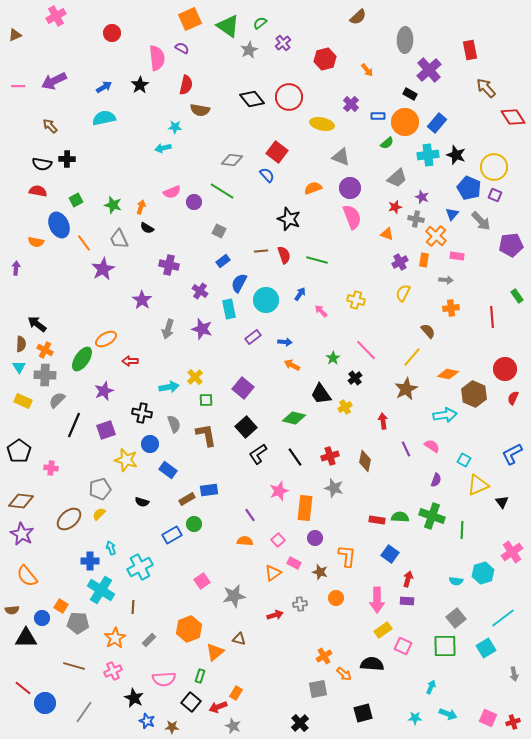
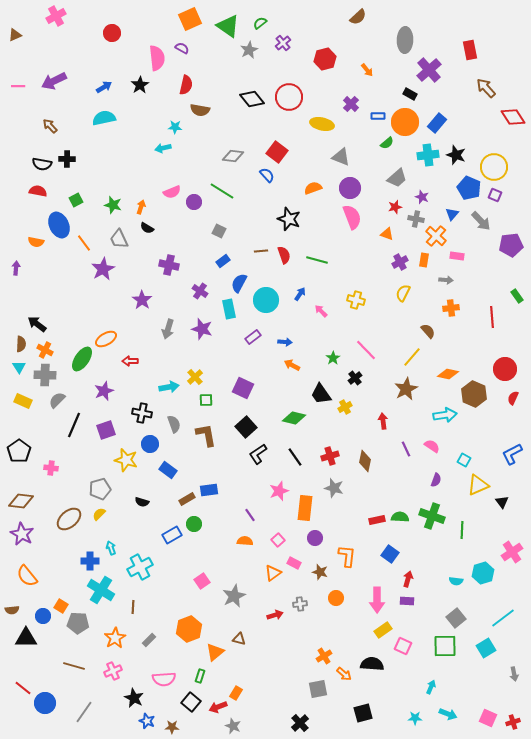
gray diamond at (232, 160): moved 1 px right, 4 px up
purple square at (243, 388): rotated 15 degrees counterclockwise
red rectangle at (377, 520): rotated 21 degrees counterclockwise
gray star at (234, 596): rotated 15 degrees counterclockwise
blue circle at (42, 618): moved 1 px right, 2 px up
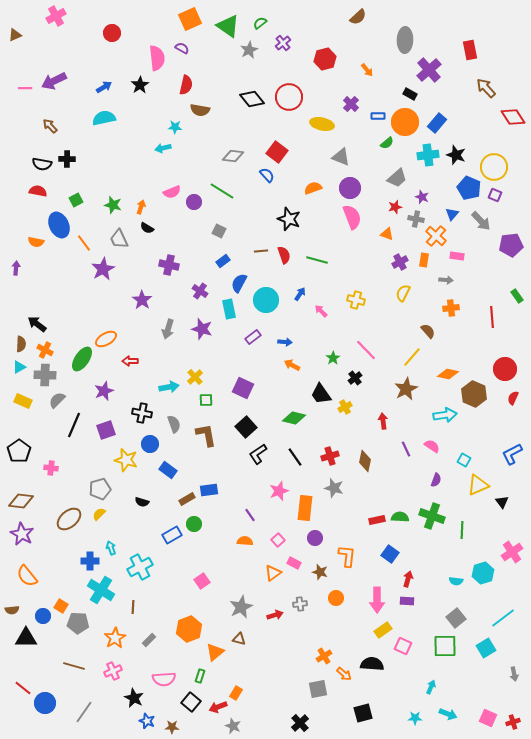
pink line at (18, 86): moved 7 px right, 2 px down
cyan triangle at (19, 367): rotated 32 degrees clockwise
gray star at (234, 596): moved 7 px right, 11 px down
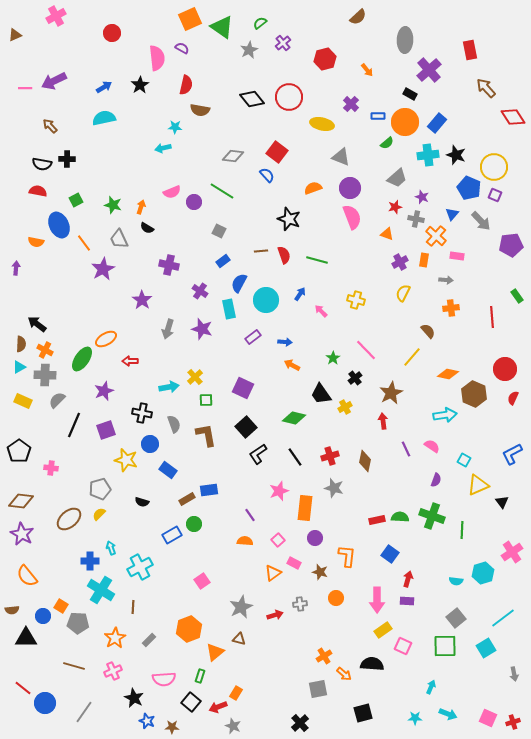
green triangle at (228, 26): moved 6 px left, 1 px down
brown star at (406, 389): moved 15 px left, 4 px down
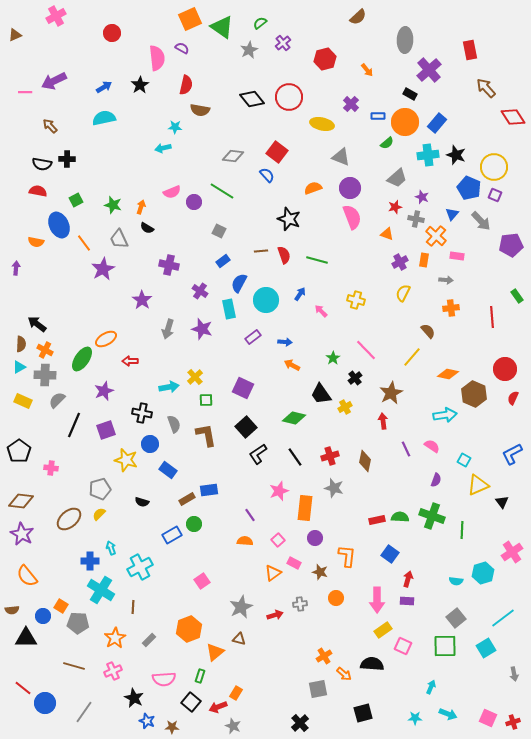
pink line at (25, 88): moved 4 px down
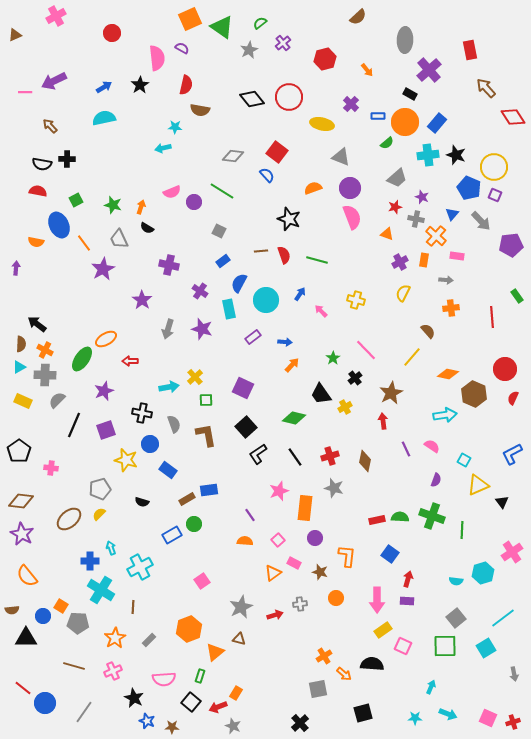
orange arrow at (292, 365): rotated 105 degrees clockwise
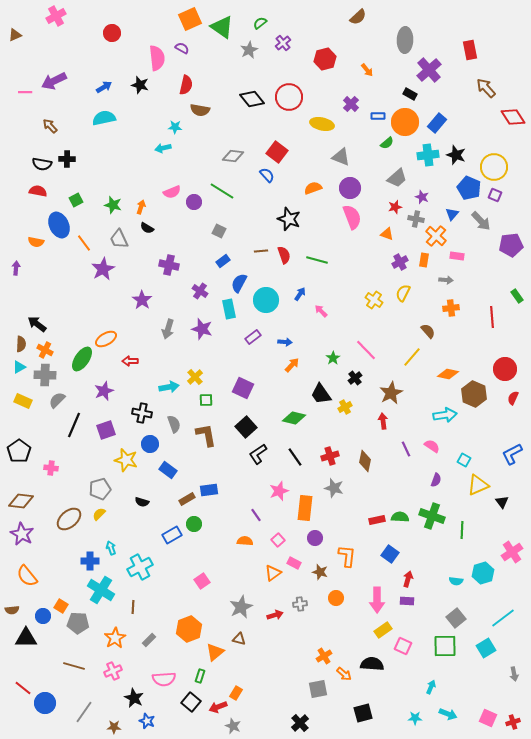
black star at (140, 85): rotated 24 degrees counterclockwise
yellow cross at (356, 300): moved 18 px right; rotated 18 degrees clockwise
purple line at (250, 515): moved 6 px right
brown star at (172, 727): moved 58 px left
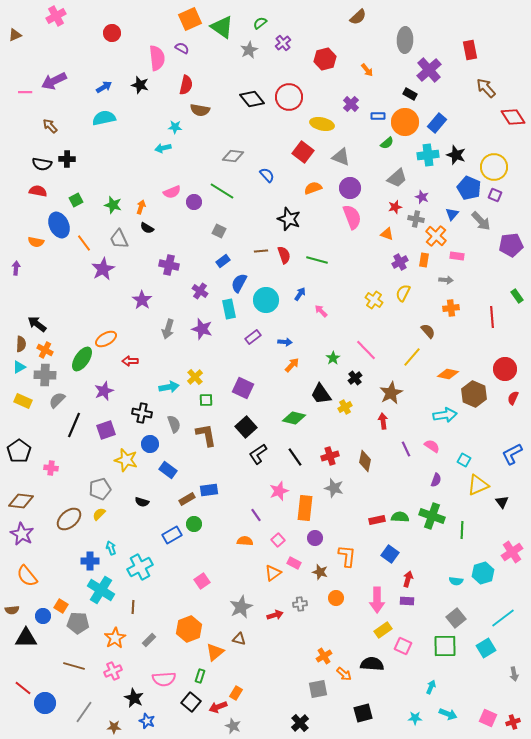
red square at (277, 152): moved 26 px right
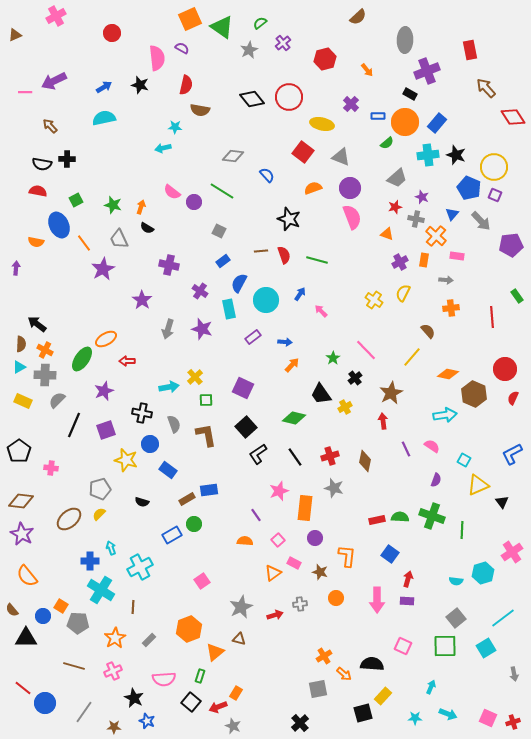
purple cross at (429, 70): moved 2 px left, 1 px down; rotated 20 degrees clockwise
pink semicircle at (172, 192): rotated 60 degrees clockwise
red arrow at (130, 361): moved 3 px left
brown semicircle at (12, 610): rotated 56 degrees clockwise
yellow rectangle at (383, 630): moved 66 px down; rotated 12 degrees counterclockwise
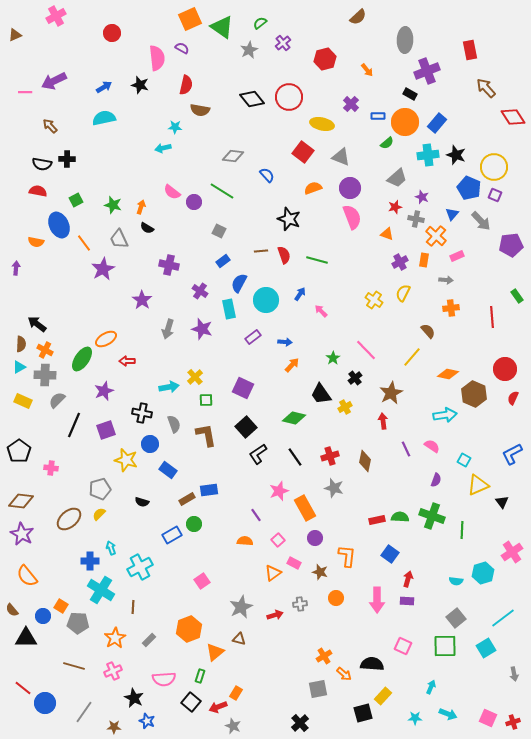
pink rectangle at (457, 256): rotated 32 degrees counterclockwise
orange rectangle at (305, 508): rotated 35 degrees counterclockwise
